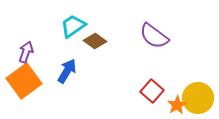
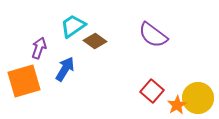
purple semicircle: moved 1 px left, 1 px up
purple arrow: moved 13 px right, 4 px up
blue arrow: moved 2 px left, 2 px up
orange square: rotated 20 degrees clockwise
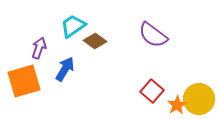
yellow circle: moved 1 px right, 1 px down
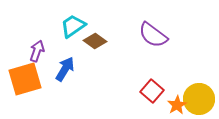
purple arrow: moved 2 px left, 3 px down
orange square: moved 1 px right, 2 px up
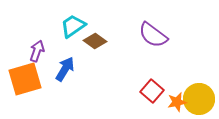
orange star: moved 3 px up; rotated 18 degrees clockwise
